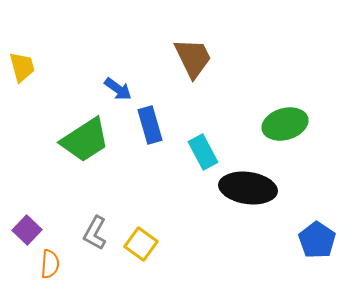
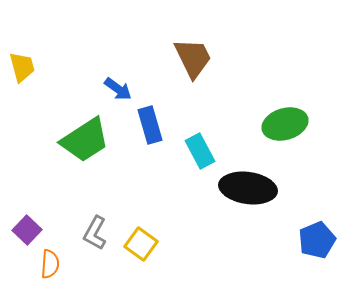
cyan rectangle: moved 3 px left, 1 px up
blue pentagon: rotated 15 degrees clockwise
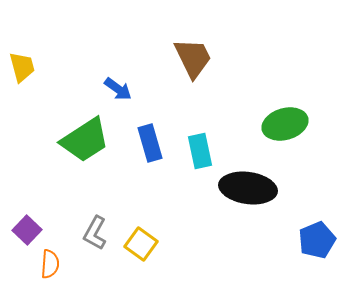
blue rectangle: moved 18 px down
cyan rectangle: rotated 16 degrees clockwise
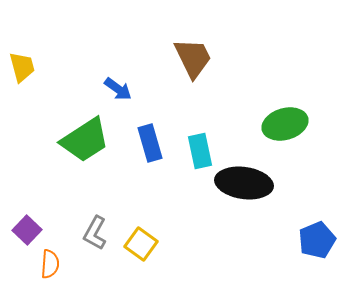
black ellipse: moved 4 px left, 5 px up
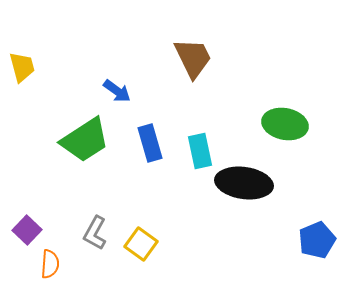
blue arrow: moved 1 px left, 2 px down
green ellipse: rotated 27 degrees clockwise
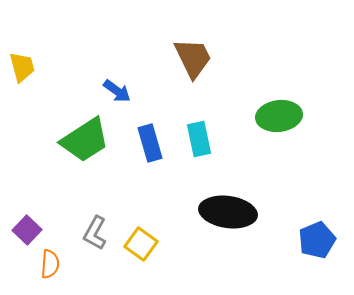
green ellipse: moved 6 px left, 8 px up; rotated 18 degrees counterclockwise
cyan rectangle: moved 1 px left, 12 px up
black ellipse: moved 16 px left, 29 px down
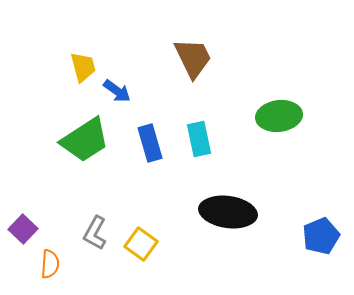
yellow trapezoid: moved 61 px right
purple square: moved 4 px left, 1 px up
blue pentagon: moved 4 px right, 4 px up
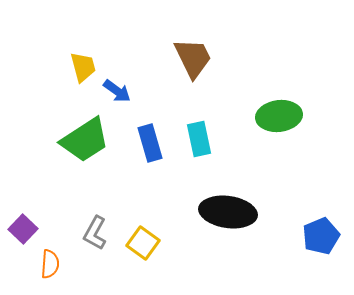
yellow square: moved 2 px right, 1 px up
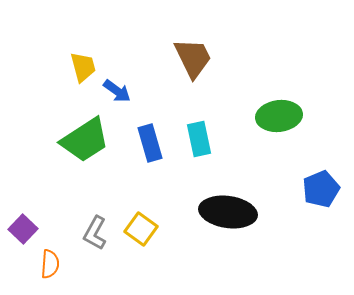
blue pentagon: moved 47 px up
yellow square: moved 2 px left, 14 px up
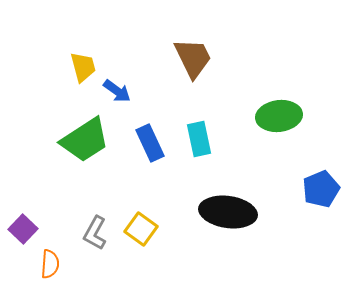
blue rectangle: rotated 9 degrees counterclockwise
